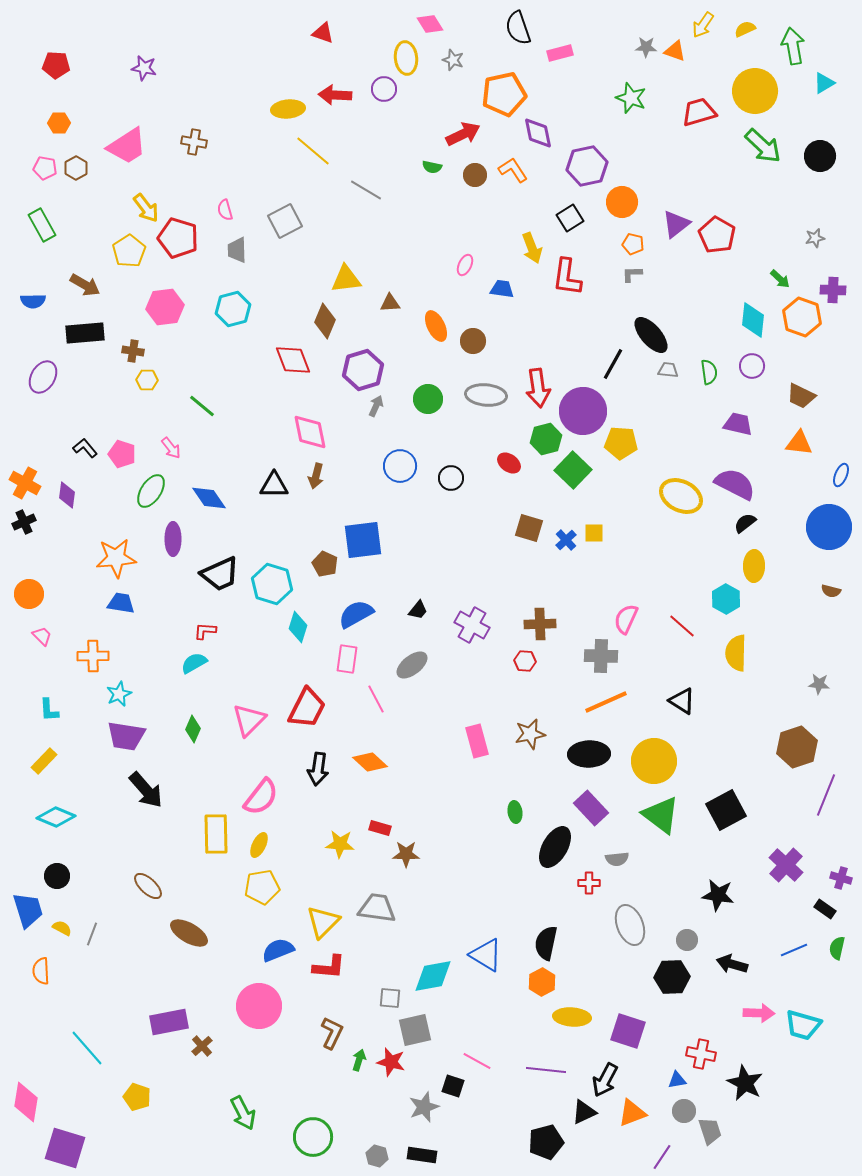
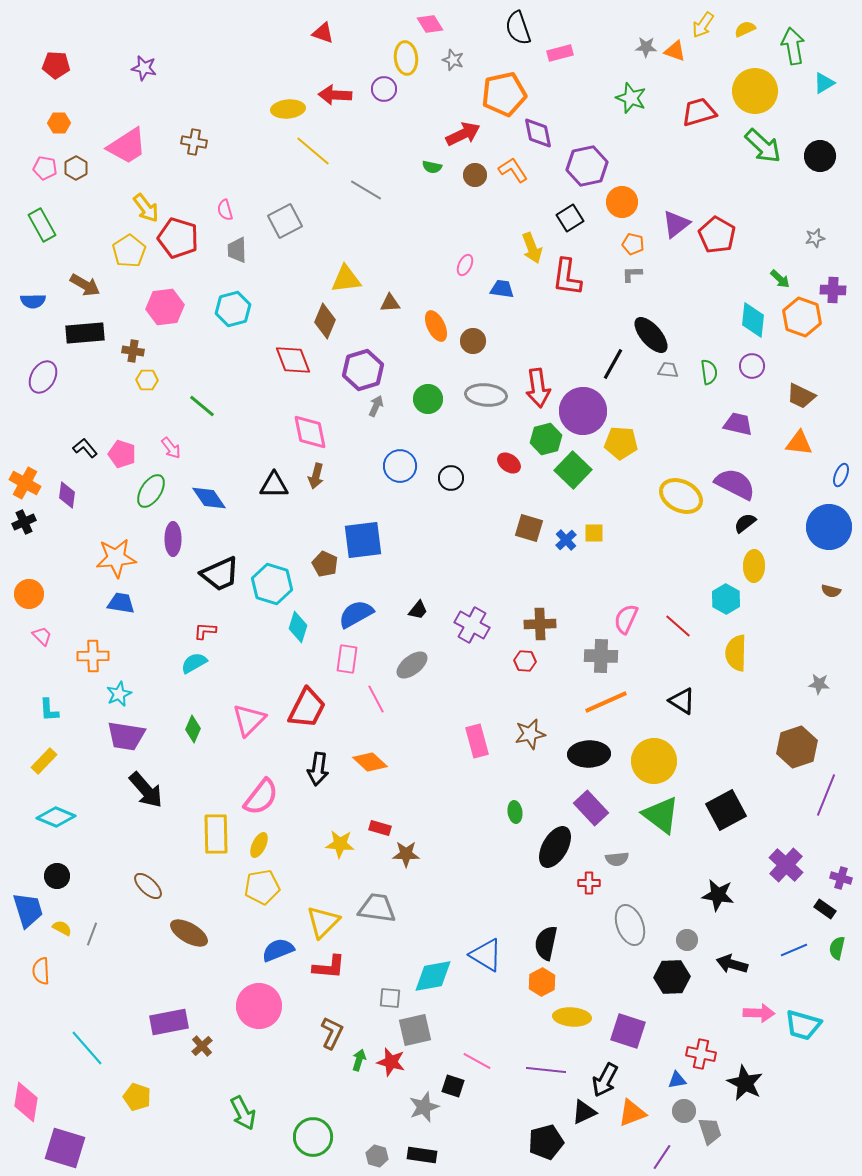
red line at (682, 626): moved 4 px left
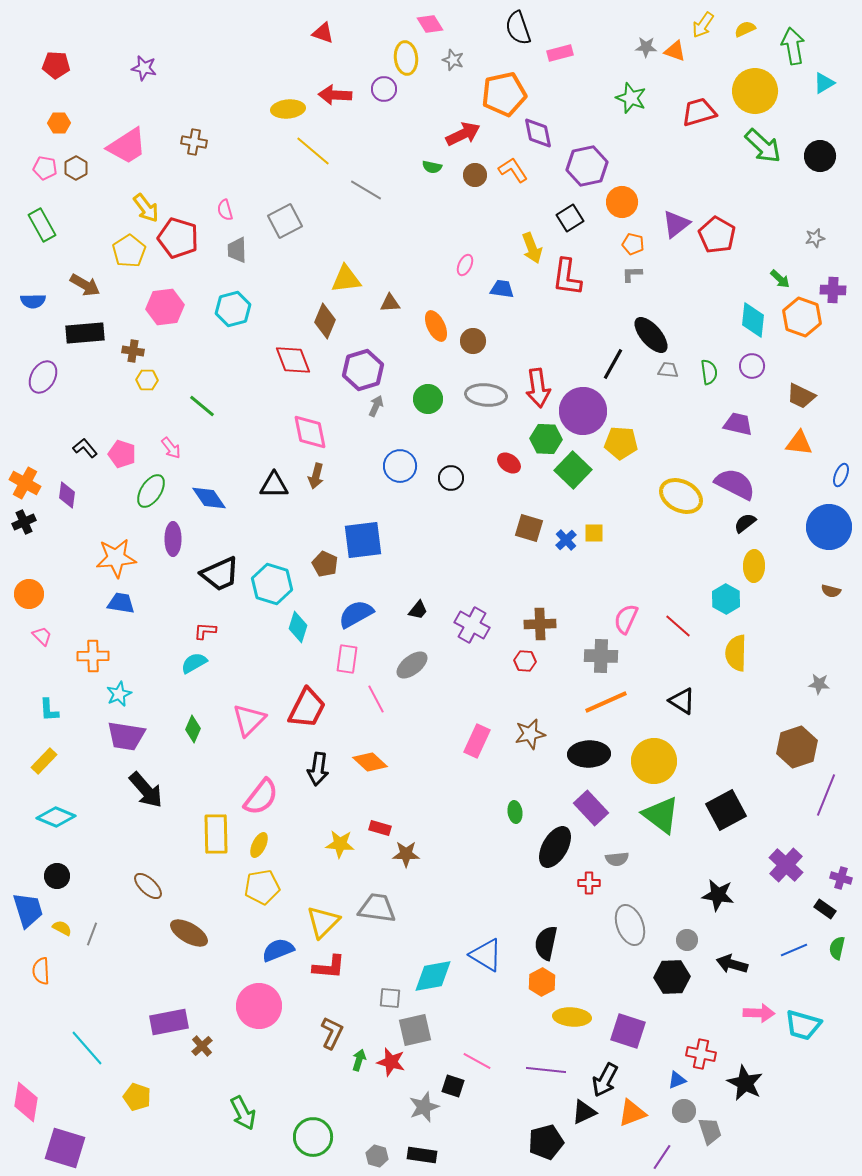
green hexagon at (546, 439): rotated 16 degrees clockwise
pink rectangle at (477, 741): rotated 40 degrees clockwise
blue triangle at (677, 1080): rotated 12 degrees counterclockwise
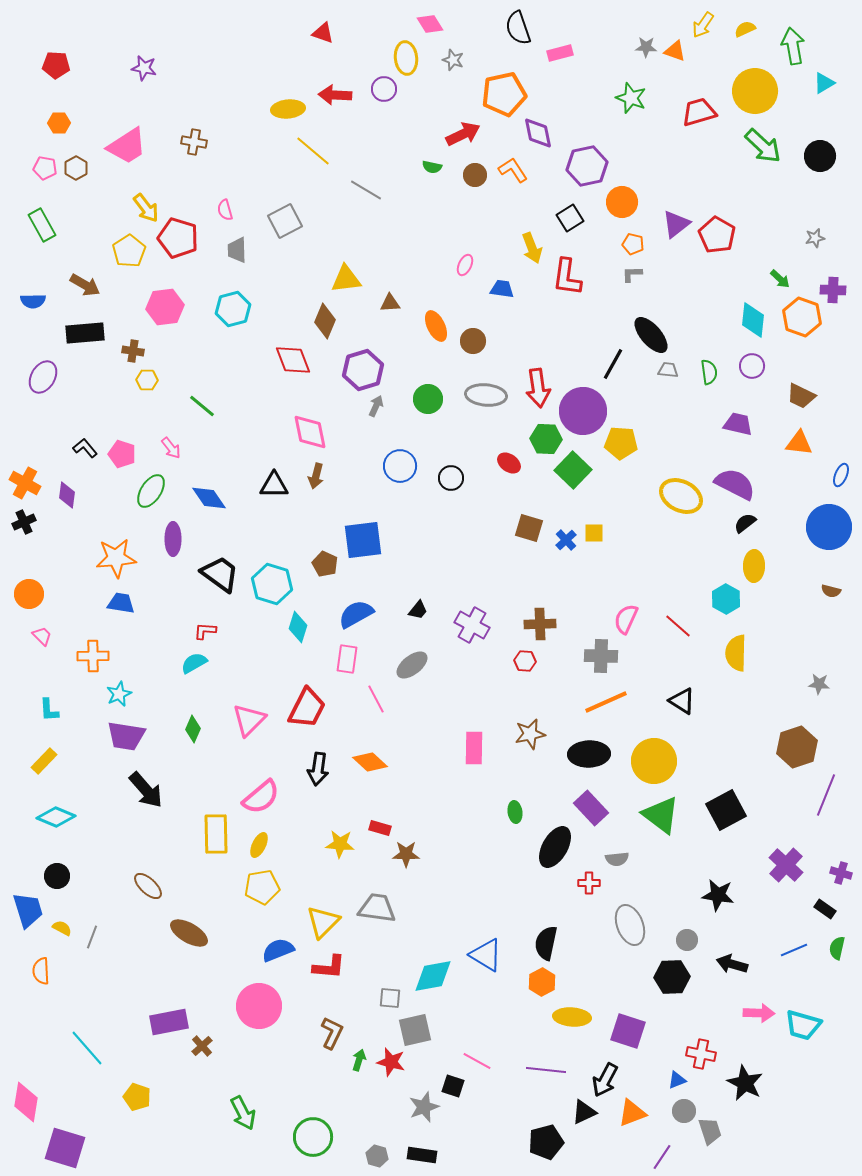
black trapezoid at (220, 574): rotated 120 degrees counterclockwise
pink rectangle at (477, 741): moved 3 px left, 7 px down; rotated 24 degrees counterclockwise
pink semicircle at (261, 797): rotated 12 degrees clockwise
purple cross at (841, 878): moved 5 px up
gray line at (92, 934): moved 3 px down
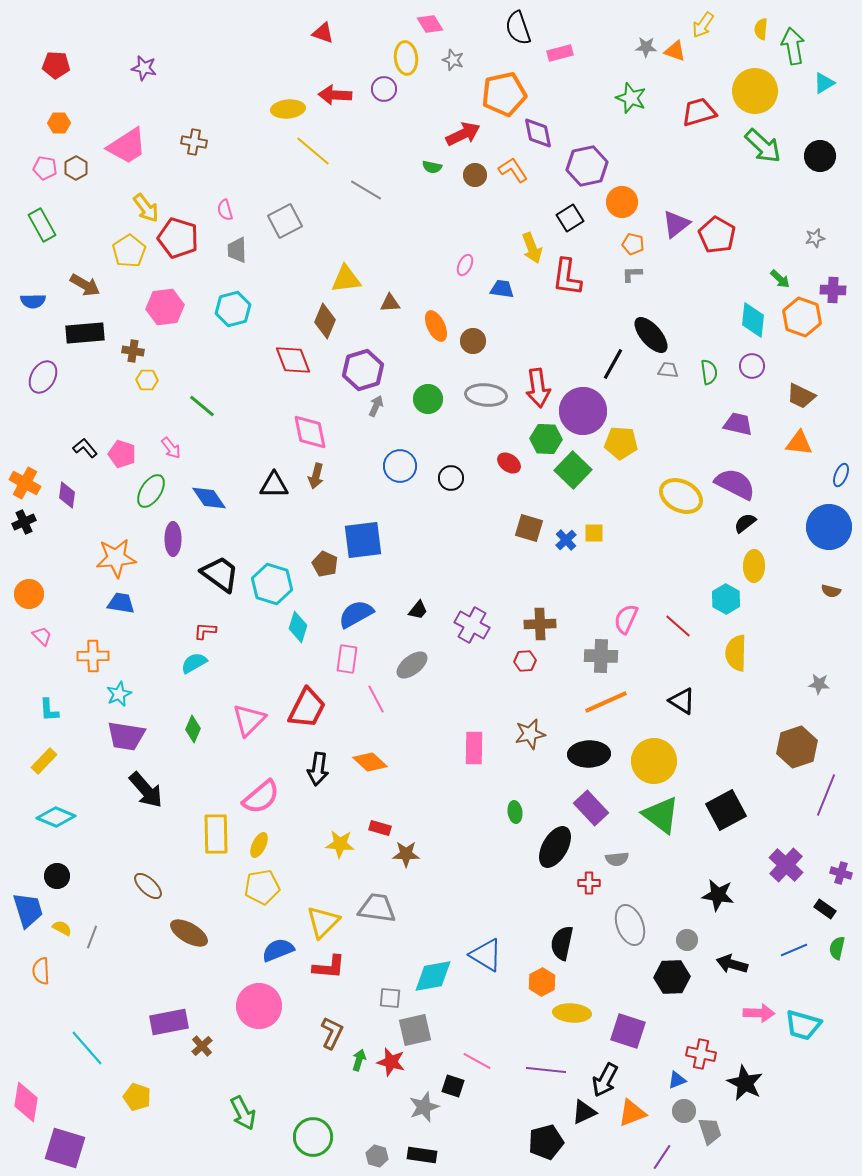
yellow semicircle at (745, 29): moved 16 px right; rotated 60 degrees counterclockwise
red hexagon at (525, 661): rotated 10 degrees counterclockwise
black semicircle at (546, 943): moved 16 px right
yellow ellipse at (572, 1017): moved 4 px up
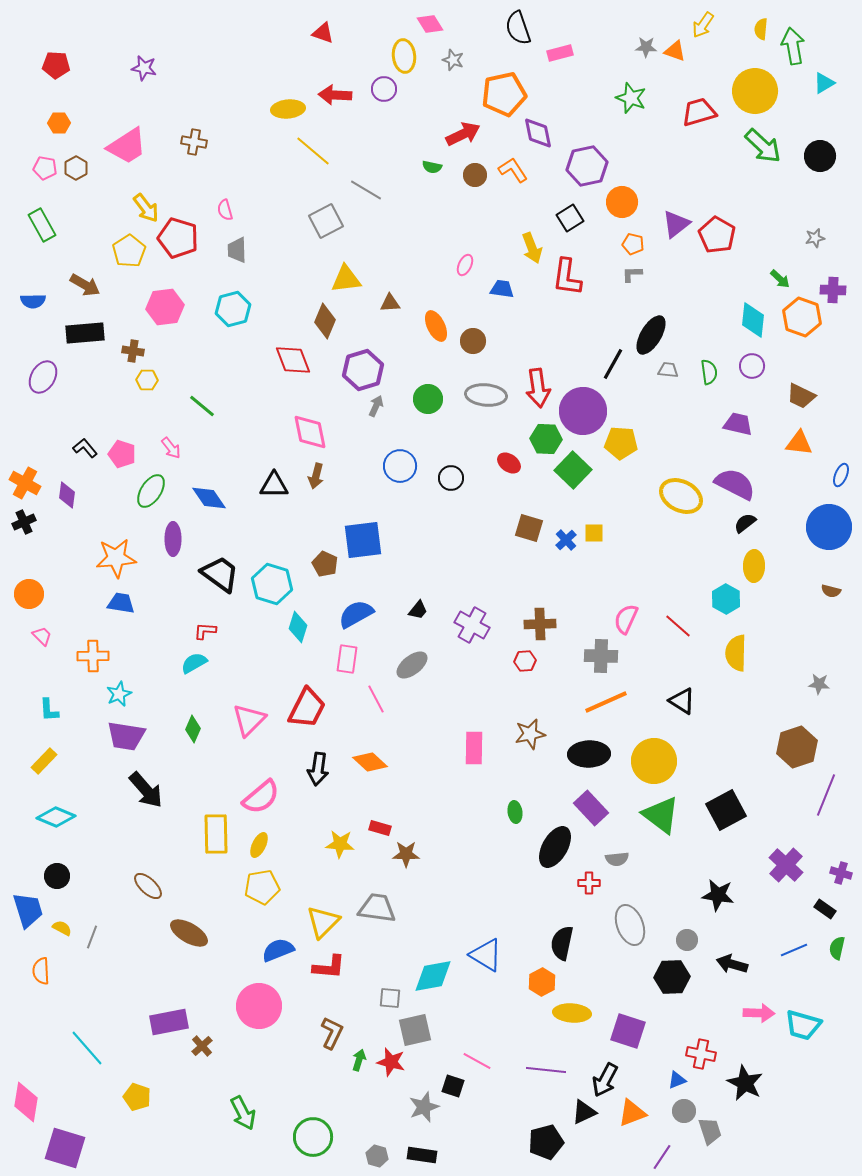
yellow ellipse at (406, 58): moved 2 px left, 2 px up
gray square at (285, 221): moved 41 px right
black ellipse at (651, 335): rotated 72 degrees clockwise
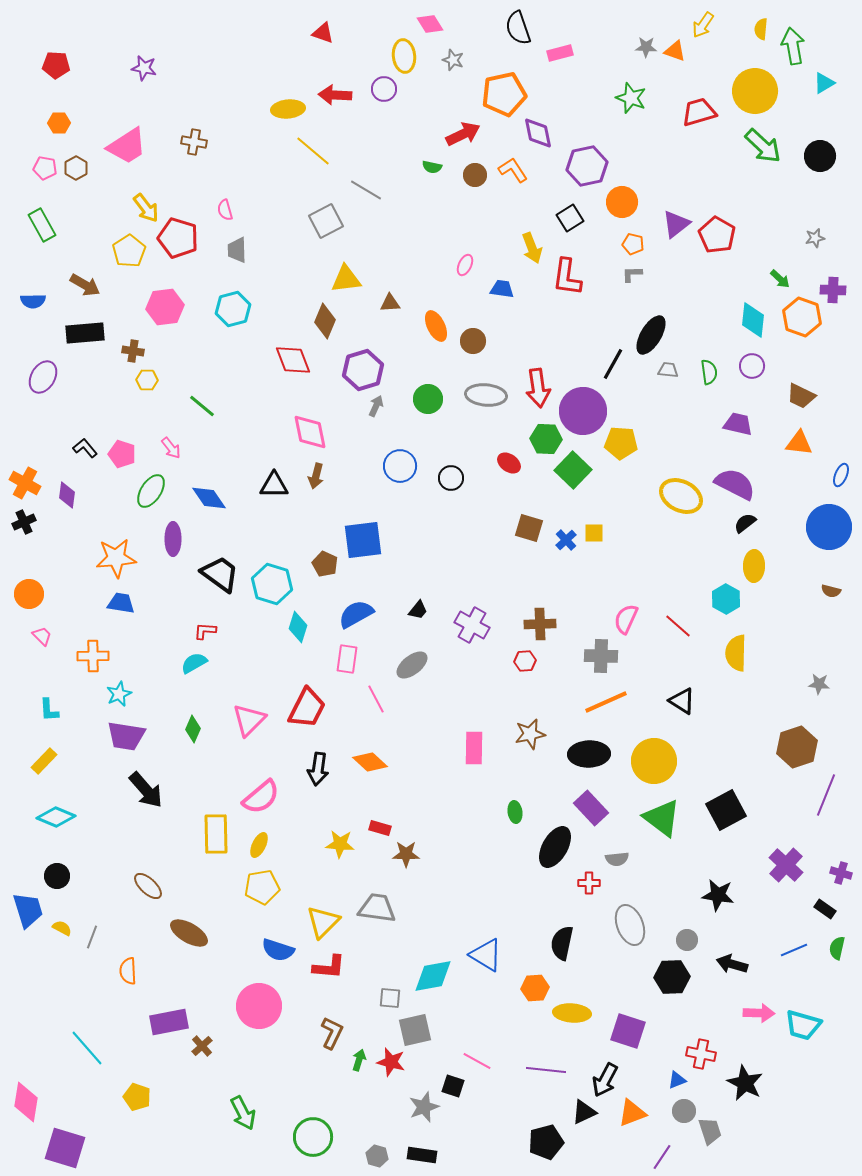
green triangle at (661, 815): moved 1 px right, 3 px down
blue semicircle at (278, 950): rotated 140 degrees counterclockwise
orange semicircle at (41, 971): moved 87 px right
orange hexagon at (542, 982): moved 7 px left, 6 px down; rotated 24 degrees clockwise
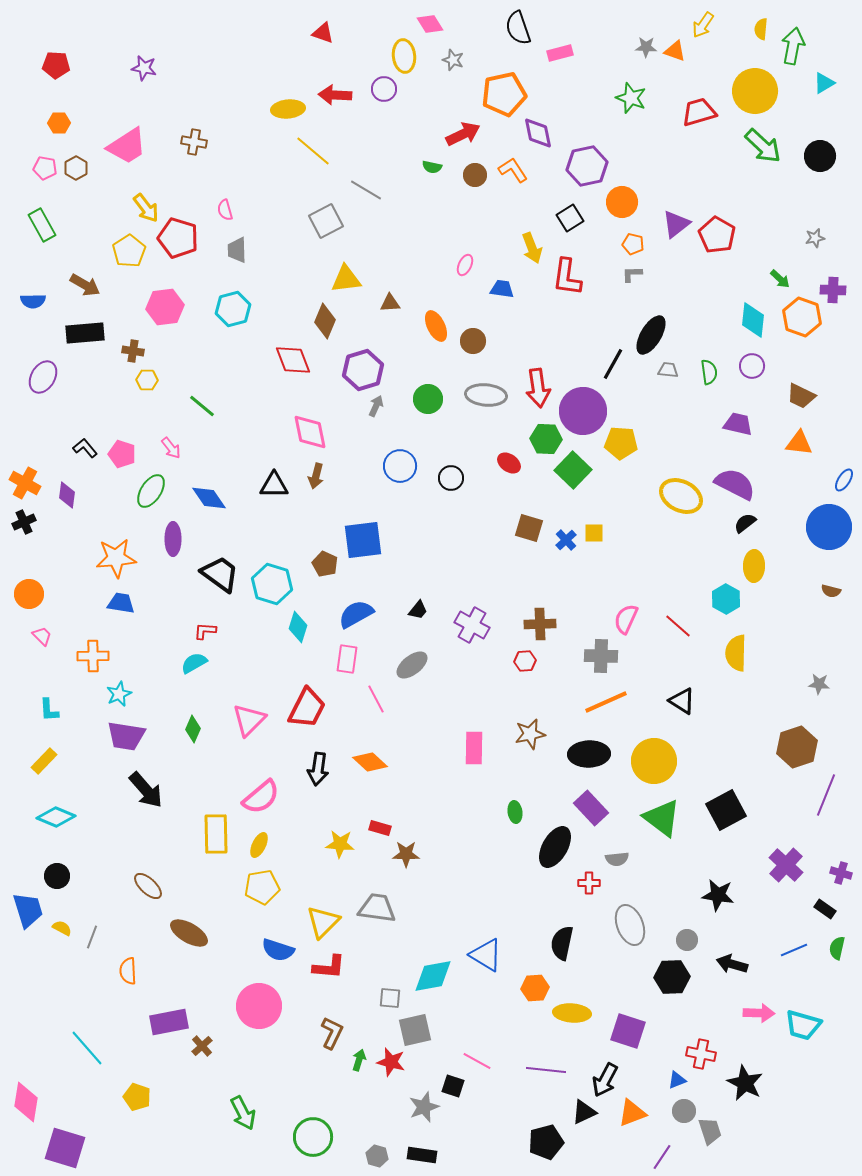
green arrow at (793, 46): rotated 21 degrees clockwise
blue ellipse at (841, 475): moved 3 px right, 5 px down; rotated 10 degrees clockwise
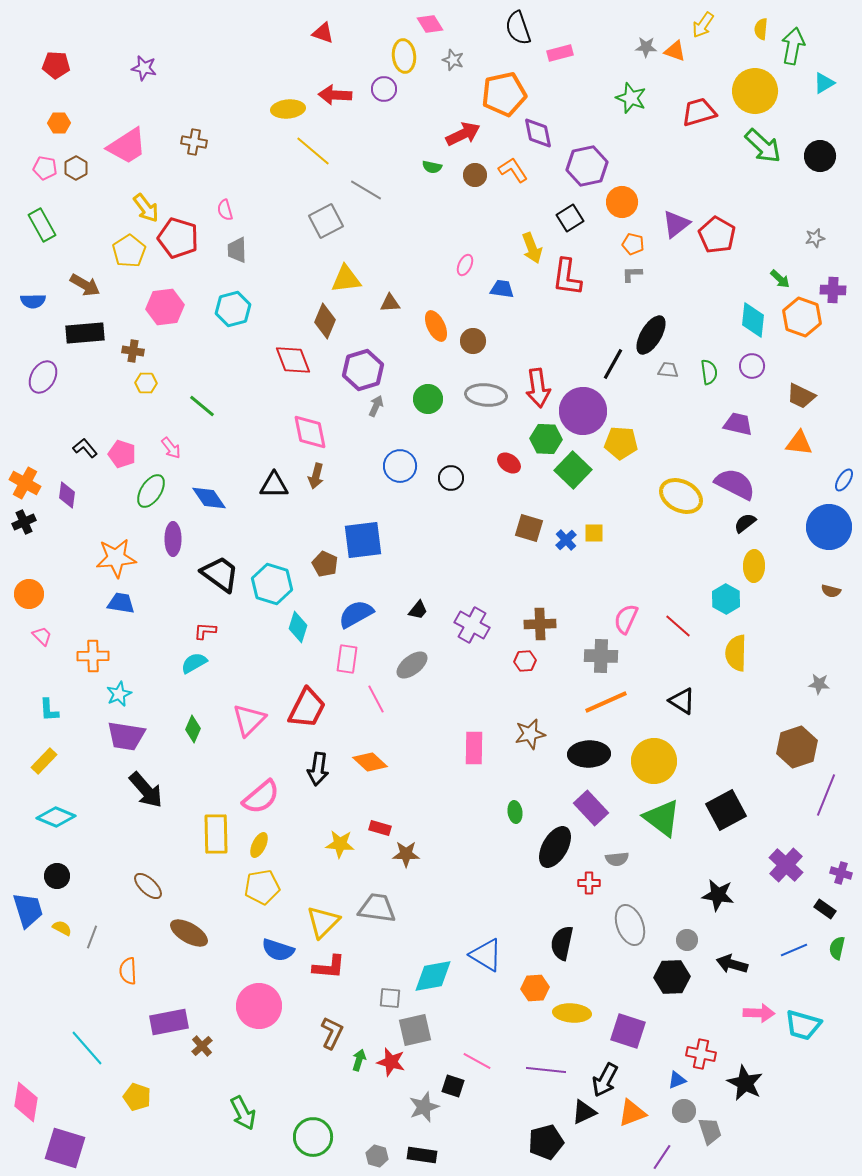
yellow hexagon at (147, 380): moved 1 px left, 3 px down
